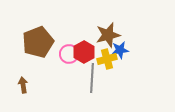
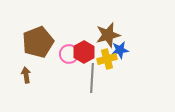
brown arrow: moved 3 px right, 10 px up
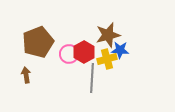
blue star: rotated 12 degrees clockwise
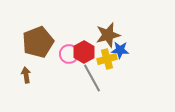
gray line: rotated 32 degrees counterclockwise
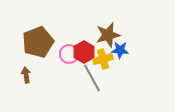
yellow cross: moved 4 px left
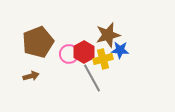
brown arrow: moved 5 px right, 1 px down; rotated 84 degrees clockwise
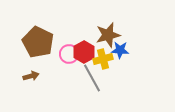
brown pentagon: rotated 24 degrees counterclockwise
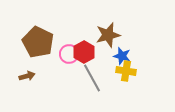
blue star: moved 2 px right, 6 px down; rotated 12 degrees clockwise
yellow cross: moved 23 px right, 12 px down; rotated 24 degrees clockwise
brown arrow: moved 4 px left
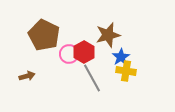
brown pentagon: moved 6 px right, 7 px up
blue star: moved 1 px left, 1 px down; rotated 24 degrees clockwise
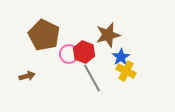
red hexagon: rotated 10 degrees counterclockwise
yellow cross: rotated 18 degrees clockwise
